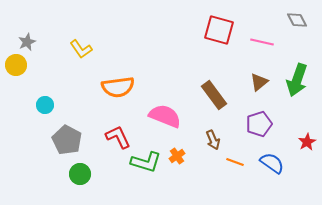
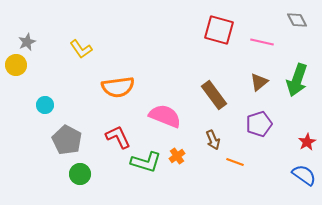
blue semicircle: moved 32 px right, 12 px down
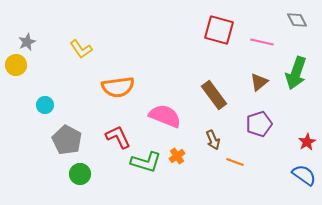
green arrow: moved 1 px left, 7 px up
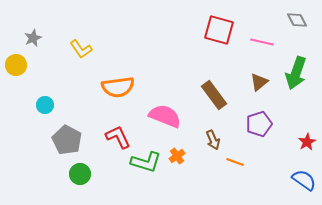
gray star: moved 6 px right, 4 px up
blue semicircle: moved 5 px down
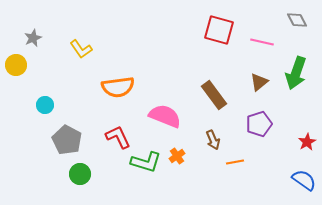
orange line: rotated 30 degrees counterclockwise
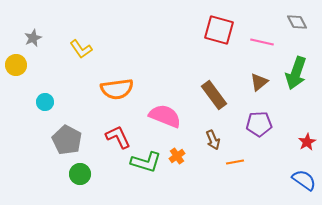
gray diamond: moved 2 px down
orange semicircle: moved 1 px left, 2 px down
cyan circle: moved 3 px up
purple pentagon: rotated 15 degrees clockwise
